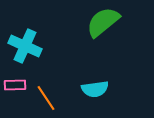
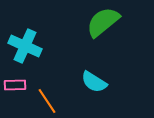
cyan semicircle: moved 1 px left, 7 px up; rotated 40 degrees clockwise
orange line: moved 1 px right, 3 px down
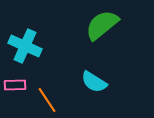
green semicircle: moved 1 px left, 3 px down
orange line: moved 1 px up
